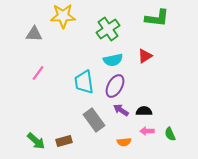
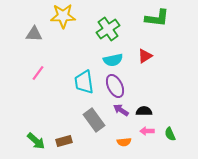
purple ellipse: rotated 55 degrees counterclockwise
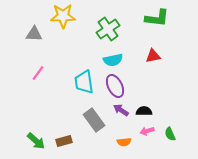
red triangle: moved 8 px right; rotated 21 degrees clockwise
pink arrow: rotated 16 degrees counterclockwise
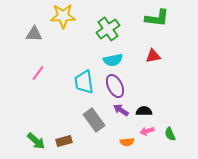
orange semicircle: moved 3 px right
